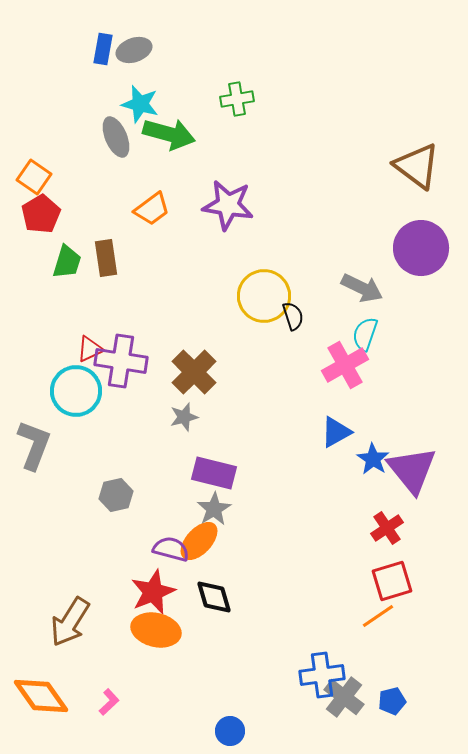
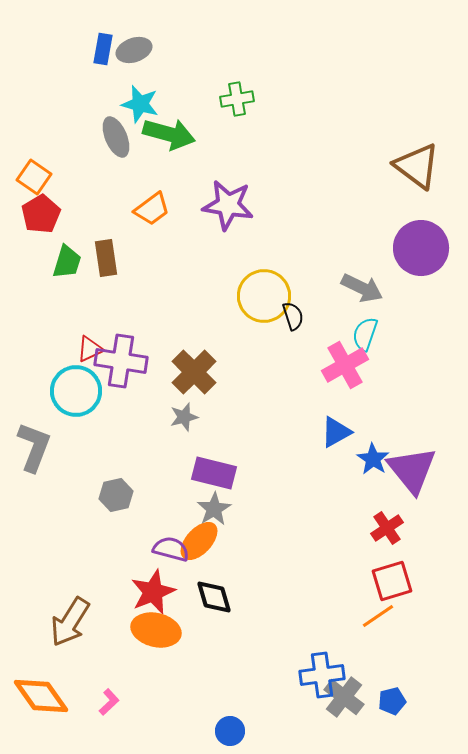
gray L-shape at (34, 445): moved 2 px down
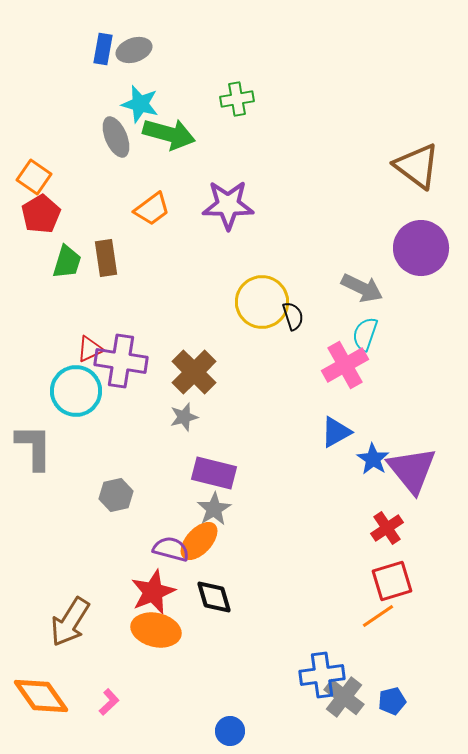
purple star at (228, 205): rotated 9 degrees counterclockwise
yellow circle at (264, 296): moved 2 px left, 6 px down
gray L-shape at (34, 447): rotated 21 degrees counterclockwise
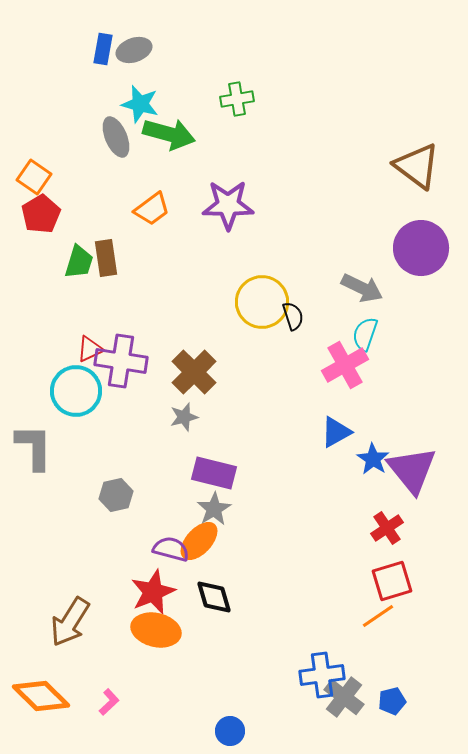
green trapezoid at (67, 262): moved 12 px right
orange diamond at (41, 696): rotated 10 degrees counterclockwise
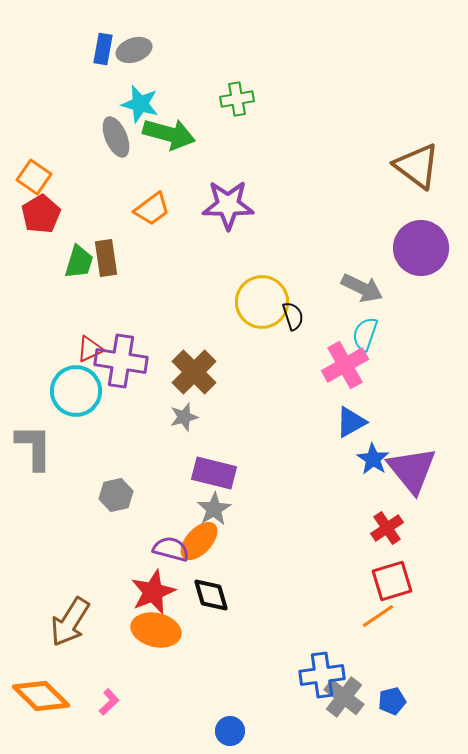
blue triangle at (336, 432): moved 15 px right, 10 px up
black diamond at (214, 597): moved 3 px left, 2 px up
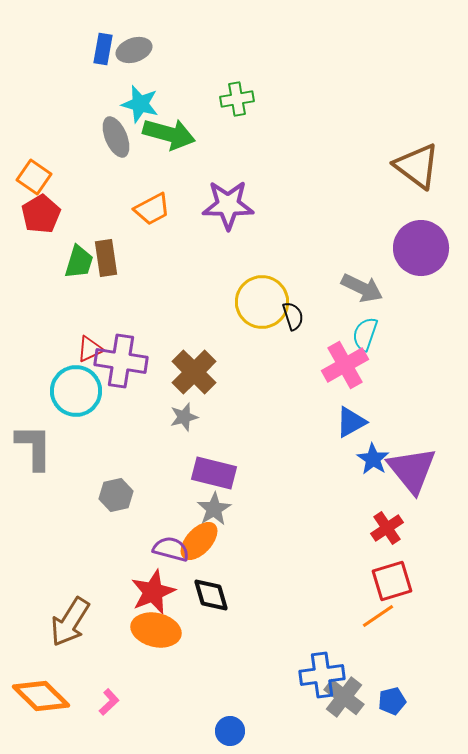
orange trapezoid at (152, 209): rotated 9 degrees clockwise
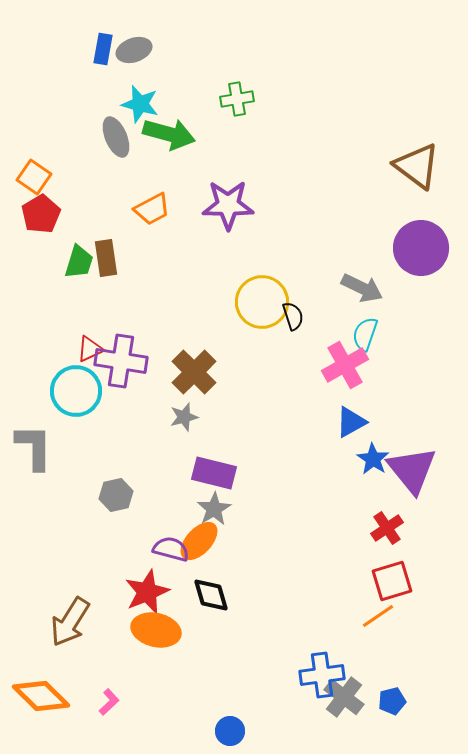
red star at (153, 592): moved 6 px left
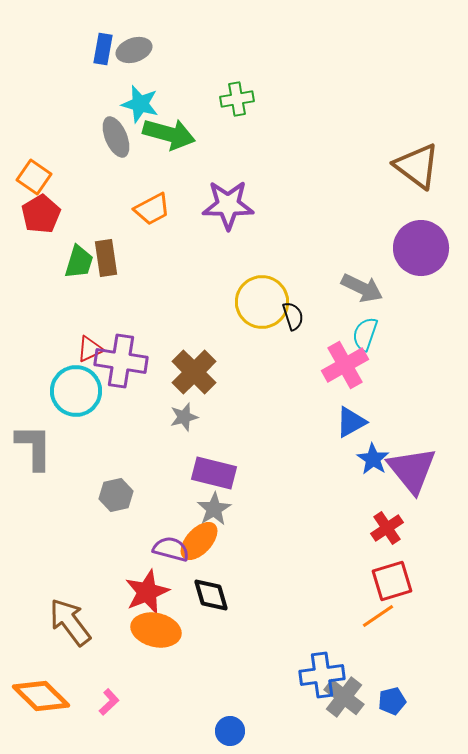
brown arrow at (70, 622): rotated 111 degrees clockwise
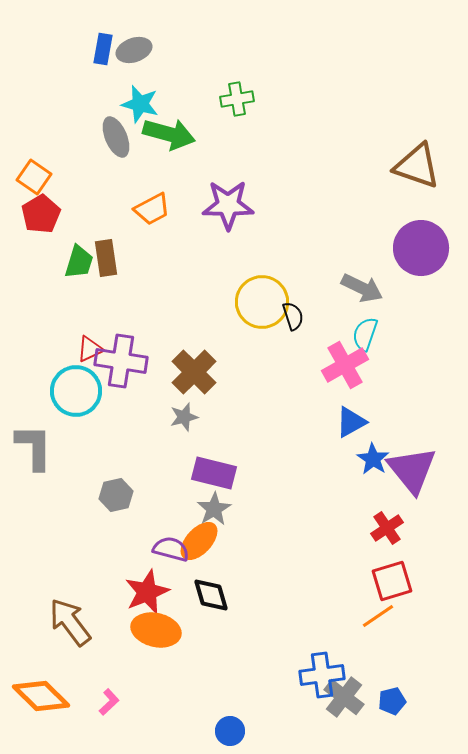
brown triangle at (417, 166): rotated 18 degrees counterclockwise
